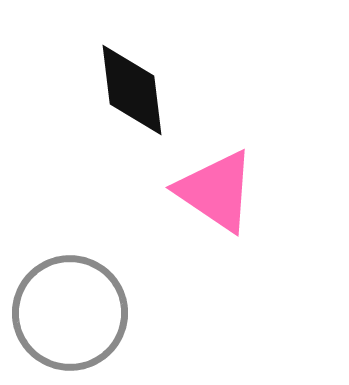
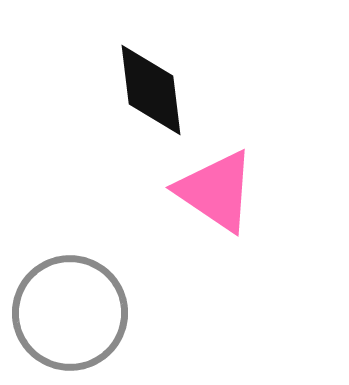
black diamond: moved 19 px right
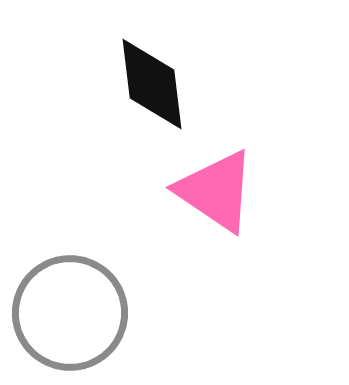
black diamond: moved 1 px right, 6 px up
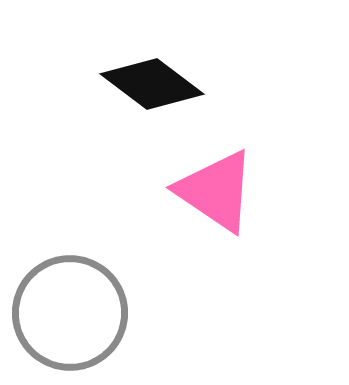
black diamond: rotated 46 degrees counterclockwise
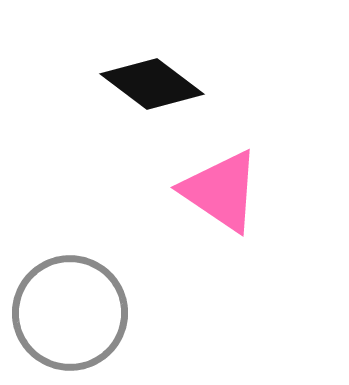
pink triangle: moved 5 px right
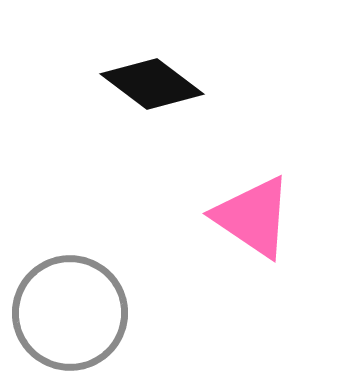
pink triangle: moved 32 px right, 26 px down
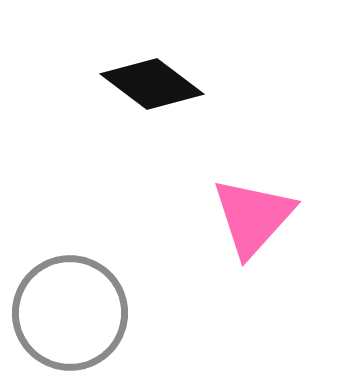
pink triangle: rotated 38 degrees clockwise
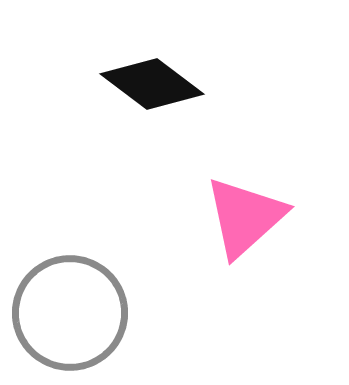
pink triangle: moved 8 px left; rotated 6 degrees clockwise
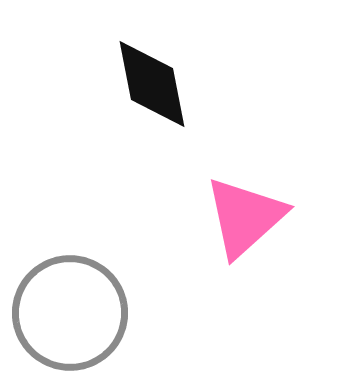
black diamond: rotated 42 degrees clockwise
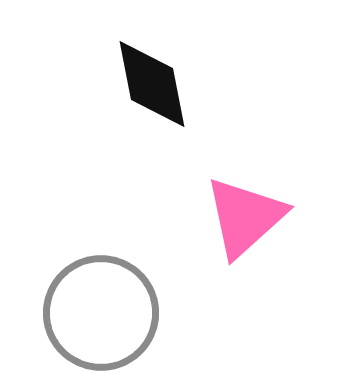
gray circle: moved 31 px right
